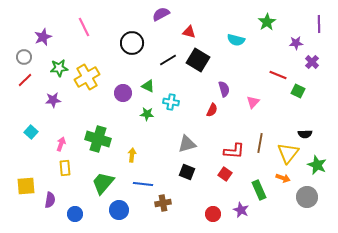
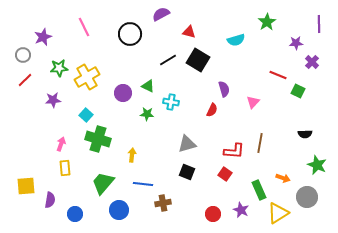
cyan semicircle at (236, 40): rotated 30 degrees counterclockwise
black circle at (132, 43): moved 2 px left, 9 px up
gray circle at (24, 57): moved 1 px left, 2 px up
cyan square at (31, 132): moved 55 px right, 17 px up
yellow triangle at (288, 153): moved 10 px left, 60 px down; rotated 20 degrees clockwise
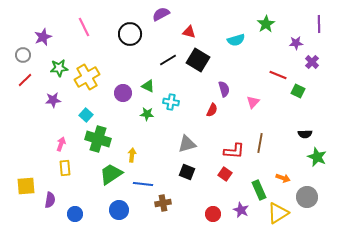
green star at (267, 22): moved 1 px left, 2 px down
green star at (317, 165): moved 8 px up
green trapezoid at (103, 183): moved 8 px right, 9 px up; rotated 15 degrees clockwise
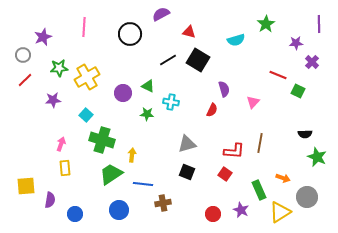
pink line at (84, 27): rotated 30 degrees clockwise
green cross at (98, 139): moved 4 px right, 1 px down
yellow triangle at (278, 213): moved 2 px right, 1 px up
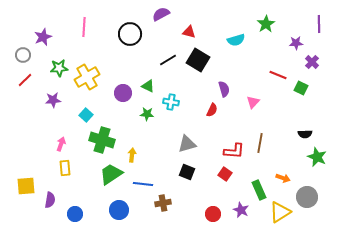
green square at (298, 91): moved 3 px right, 3 px up
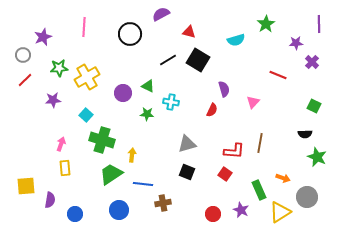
green square at (301, 88): moved 13 px right, 18 px down
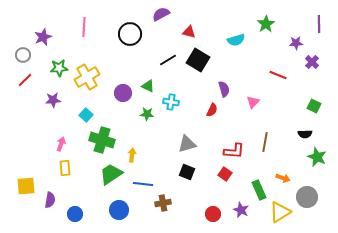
brown line at (260, 143): moved 5 px right, 1 px up
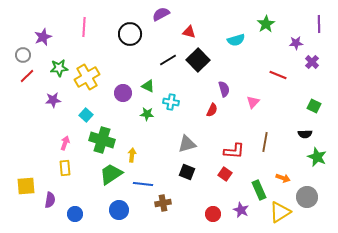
black square at (198, 60): rotated 15 degrees clockwise
red line at (25, 80): moved 2 px right, 4 px up
pink arrow at (61, 144): moved 4 px right, 1 px up
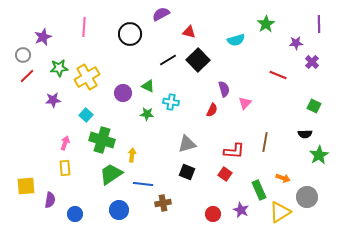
pink triangle at (253, 102): moved 8 px left, 1 px down
green star at (317, 157): moved 2 px right, 2 px up; rotated 18 degrees clockwise
